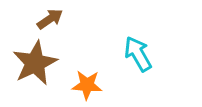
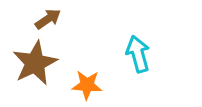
brown arrow: moved 2 px left
cyan arrow: rotated 15 degrees clockwise
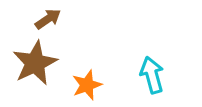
cyan arrow: moved 14 px right, 21 px down
orange star: rotated 24 degrees counterclockwise
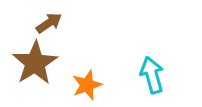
brown arrow: moved 1 px right, 4 px down
brown star: rotated 6 degrees counterclockwise
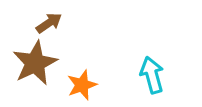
brown star: rotated 6 degrees clockwise
orange star: moved 5 px left
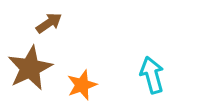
brown star: moved 5 px left, 5 px down
